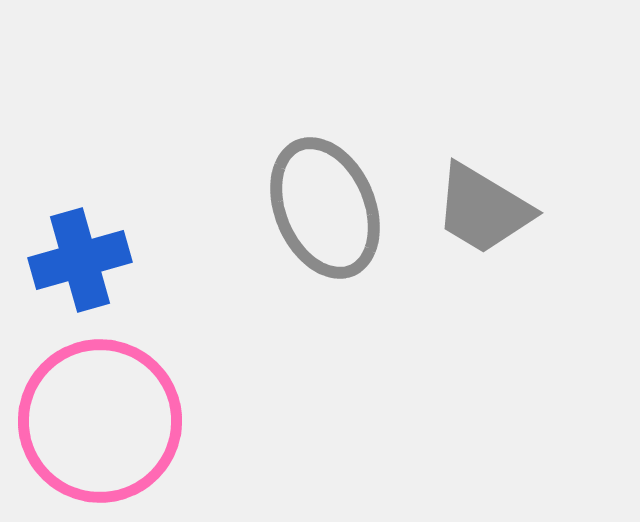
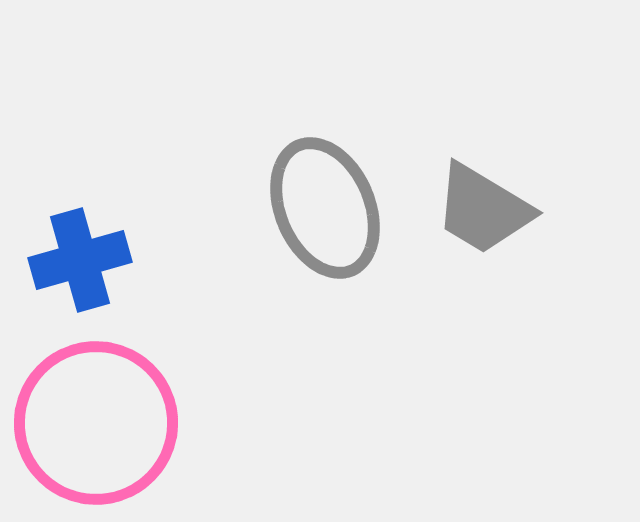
pink circle: moved 4 px left, 2 px down
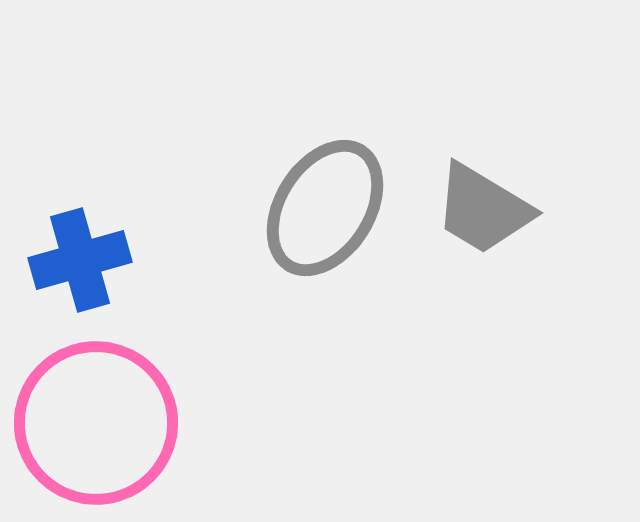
gray ellipse: rotated 55 degrees clockwise
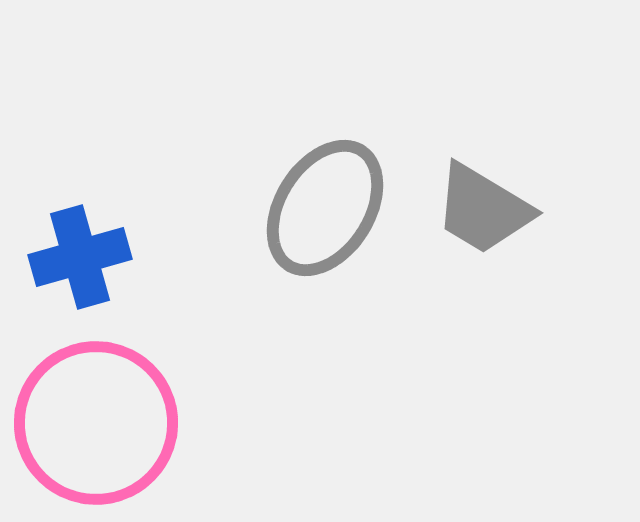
blue cross: moved 3 px up
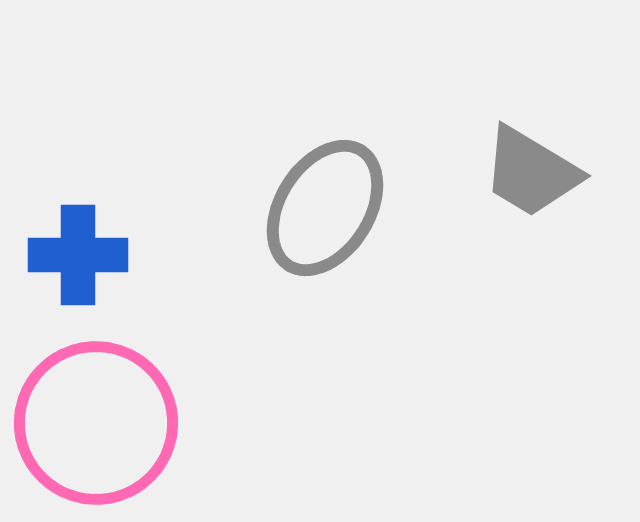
gray trapezoid: moved 48 px right, 37 px up
blue cross: moved 2 px left, 2 px up; rotated 16 degrees clockwise
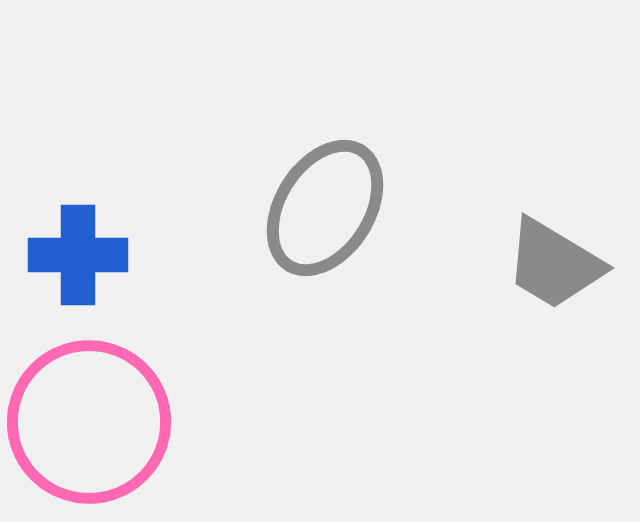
gray trapezoid: moved 23 px right, 92 px down
pink circle: moved 7 px left, 1 px up
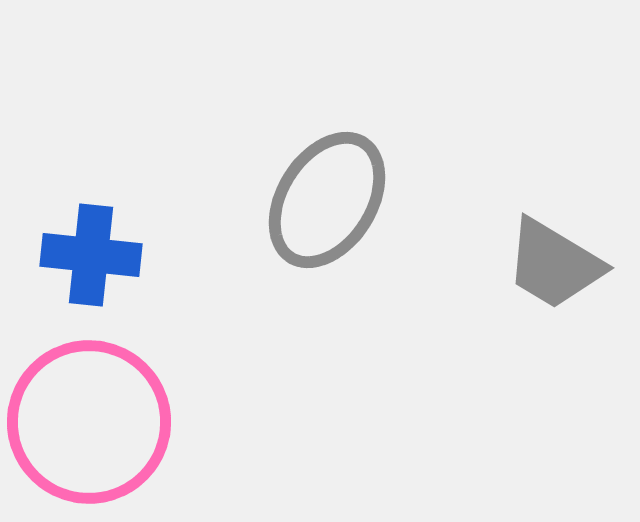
gray ellipse: moved 2 px right, 8 px up
blue cross: moved 13 px right; rotated 6 degrees clockwise
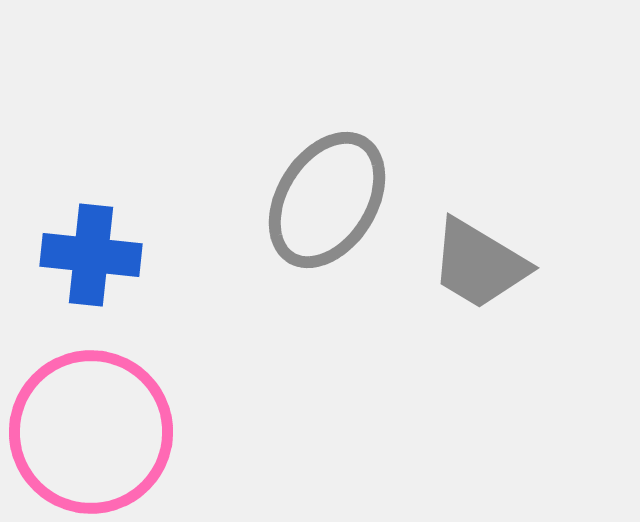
gray trapezoid: moved 75 px left
pink circle: moved 2 px right, 10 px down
